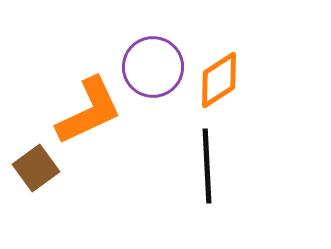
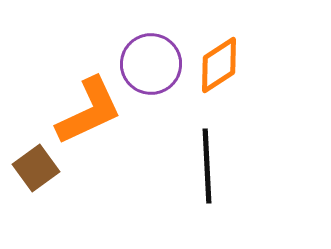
purple circle: moved 2 px left, 3 px up
orange diamond: moved 15 px up
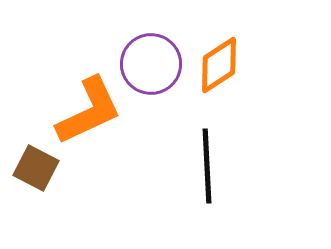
brown square: rotated 27 degrees counterclockwise
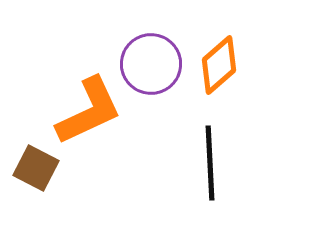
orange diamond: rotated 8 degrees counterclockwise
black line: moved 3 px right, 3 px up
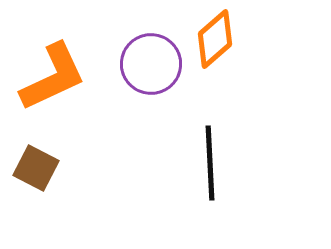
orange diamond: moved 4 px left, 26 px up
orange L-shape: moved 36 px left, 34 px up
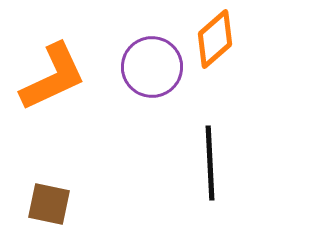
purple circle: moved 1 px right, 3 px down
brown square: moved 13 px right, 36 px down; rotated 15 degrees counterclockwise
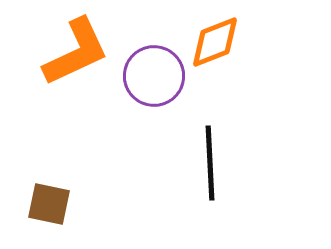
orange diamond: moved 3 px down; rotated 20 degrees clockwise
purple circle: moved 2 px right, 9 px down
orange L-shape: moved 23 px right, 25 px up
